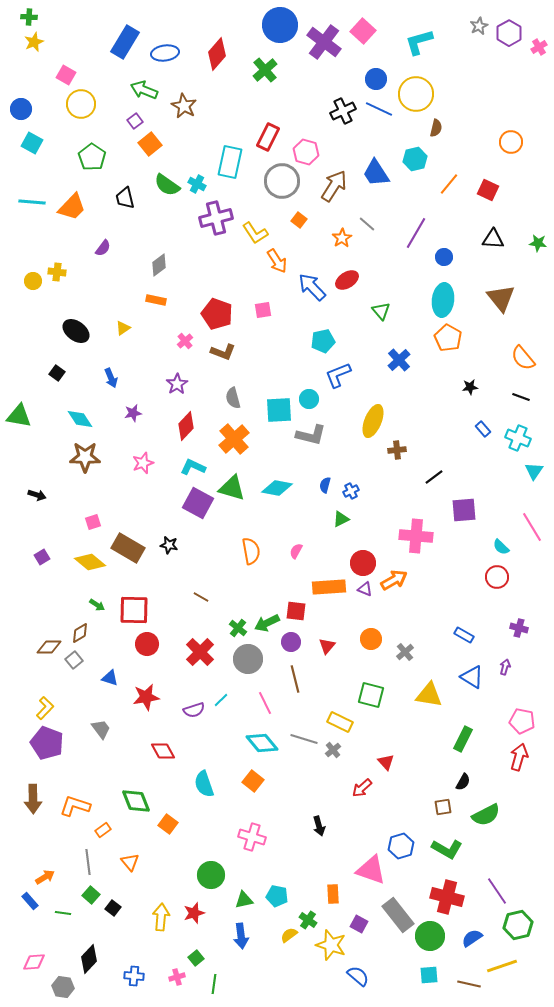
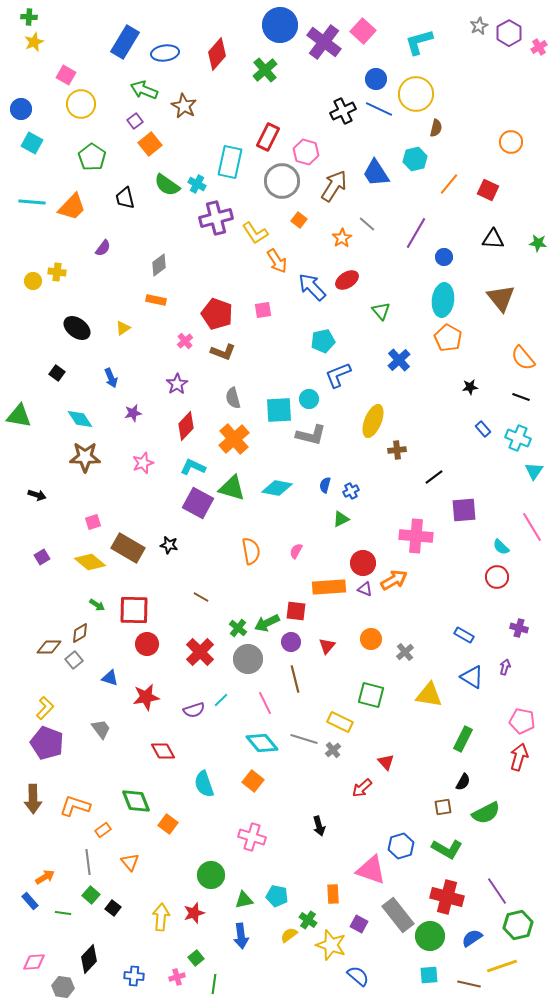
black ellipse at (76, 331): moved 1 px right, 3 px up
green semicircle at (486, 815): moved 2 px up
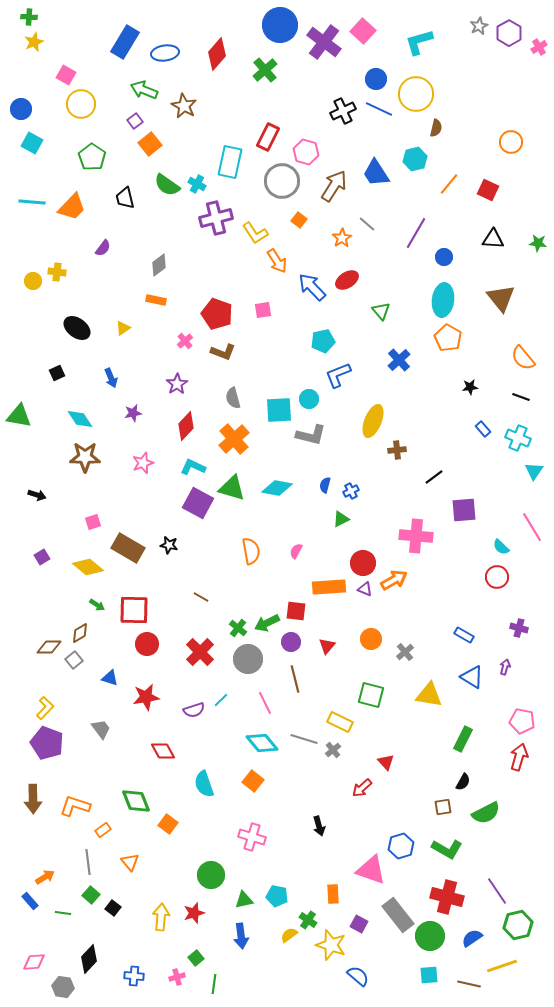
black square at (57, 373): rotated 28 degrees clockwise
yellow diamond at (90, 562): moved 2 px left, 5 px down
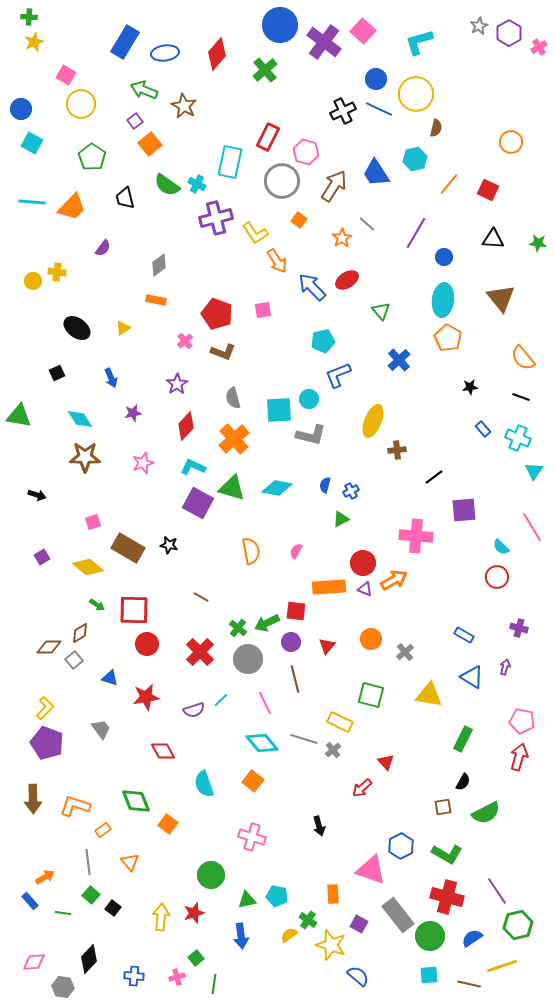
blue hexagon at (401, 846): rotated 10 degrees counterclockwise
green L-shape at (447, 849): moved 5 px down
green triangle at (244, 900): moved 3 px right
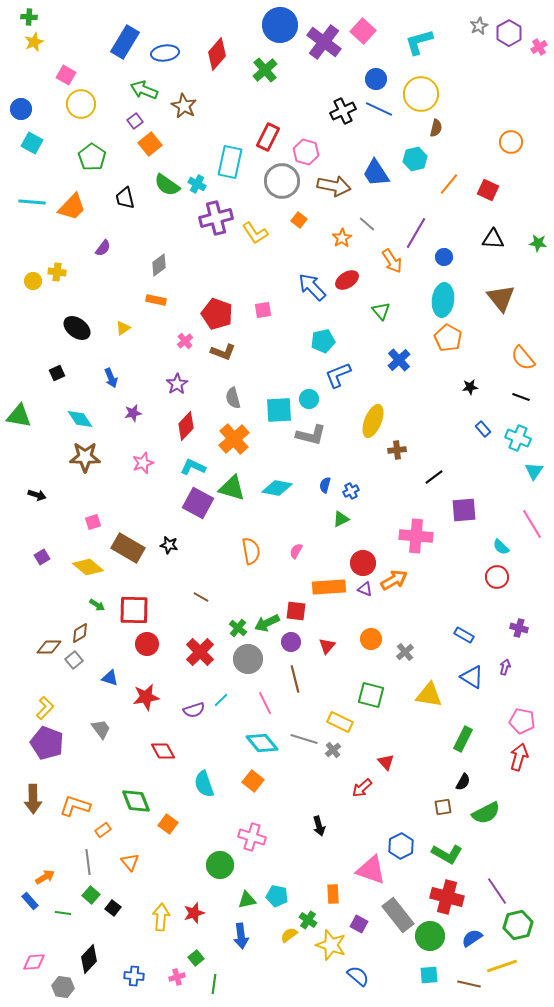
yellow circle at (416, 94): moved 5 px right
brown arrow at (334, 186): rotated 68 degrees clockwise
orange arrow at (277, 261): moved 115 px right
pink line at (532, 527): moved 3 px up
green circle at (211, 875): moved 9 px right, 10 px up
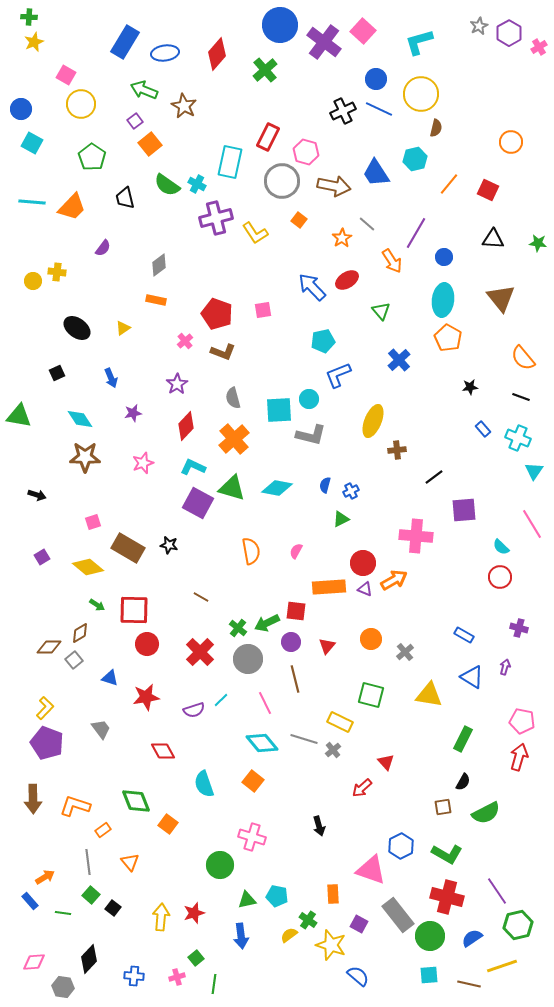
red circle at (497, 577): moved 3 px right
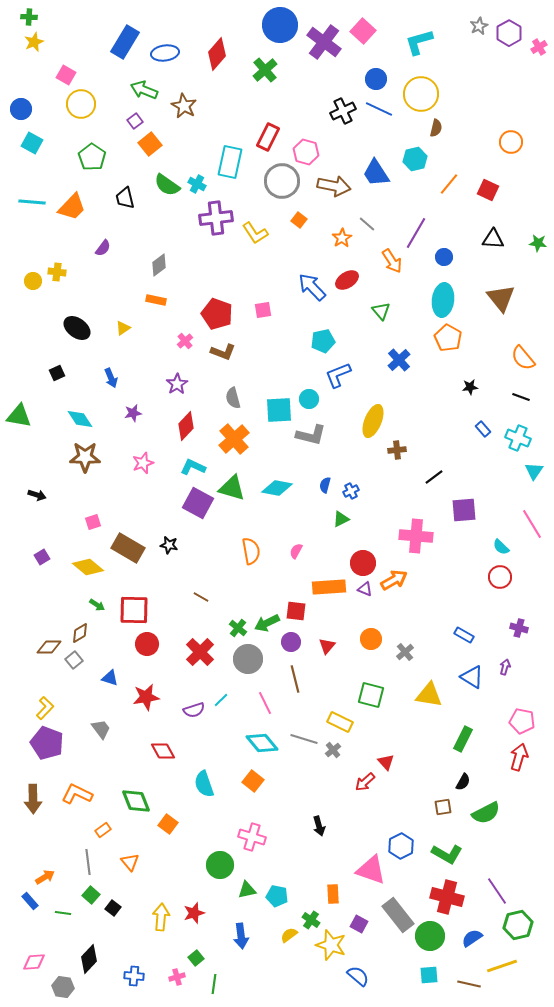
purple cross at (216, 218): rotated 8 degrees clockwise
red arrow at (362, 788): moved 3 px right, 6 px up
orange L-shape at (75, 806): moved 2 px right, 12 px up; rotated 8 degrees clockwise
green triangle at (247, 900): moved 10 px up
green cross at (308, 920): moved 3 px right
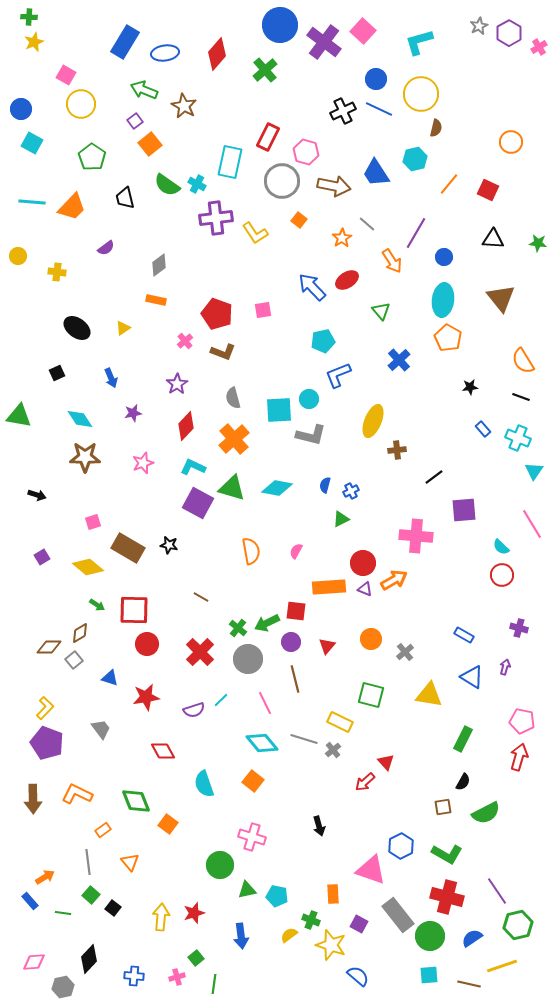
purple semicircle at (103, 248): moved 3 px right; rotated 18 degrees clockwise
yellow circle at (33, 281): moved 15 px left, 25 px up
orange semicircle at (523, 358): moved 3 px down; rotated 8 degrees clockwise
red circle at (500, 577): moved 2 px right, 2 px up
green cross at (311, 920): rotated 12 degrees counterclockwise
gray hexagon at (63, 987): rotated 20 degrees counterclockwise
